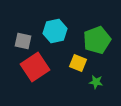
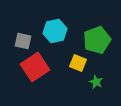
green star: rotated 16 degrees clockwise
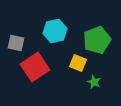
gray square: moved 7 px left, 2 px down
green star: moved 2 px left
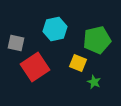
cyan hexagon: moved 2 px up
green pentagon: rotated 8 degrees clockwise
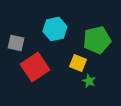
green star: moved 5 px left, 1 px up
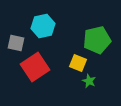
cyan hexagon: moved 12 px left, 3 px up
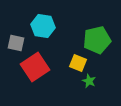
cyan hexagon: rotated 20 degrees clockwise
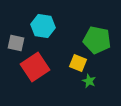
green pentagon: rotated 24 degrees clockwise
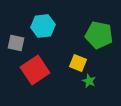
cyan hexagon: rotated 15 degrees counterclockwise
green pentagon: moved 2 px right, 5 px up
red square: moved 3 px down
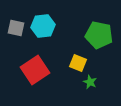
gray square: moved 15 px up
green star: moved 1 px right, 1 px down
